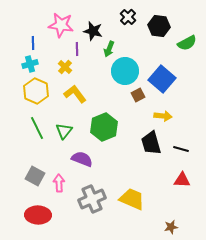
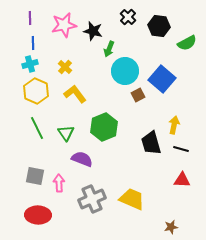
pink star: moved 3 px right; rotated 20 degrees counterclockwise
purple line: moved 47 px left, 31 px up
yellow arrow: moved 11 px right, 9 px down; rotated 84 degrees counterclockwise
green triangle: moved 2 px right, 2 px down; rotated 12 degrees counterclockwise
gray square: rotated 18 degrees counterclockwise
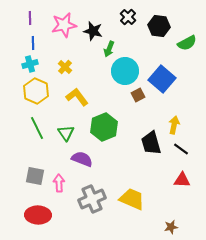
yellow L-shape: moved 2 px right, 3 px down
black line: rotated 21 degrees clockwise
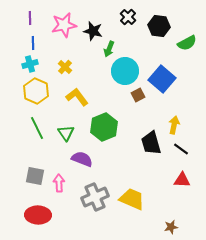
gray cross: moved 3 px right, 2 px up
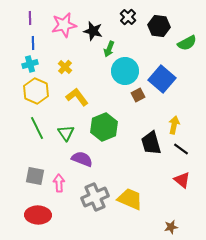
red triangle: rotated 36 degrees clockwise
yellow trapezoid: moved 2 px left
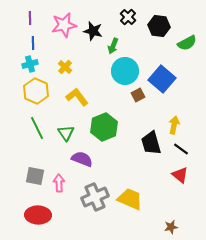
green arrow: moved 4 px right, 3 px up
red triangle: moved 2 px left, 5 px up
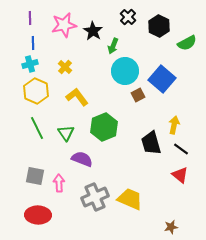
black hexagon: rotated 20 degrees clockwise
black star: rotated 18 degrees clockwise
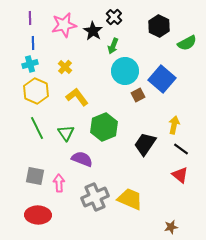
black cross: moved 14 px left
black trapezoid: moved 6 px left, 1 px down; rotated 50 degrees clockwise
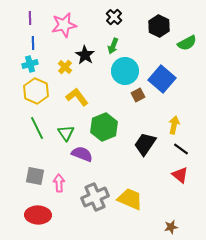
black star: moved 8 px left, 24 px down
purple semicircle: moved 5 px up
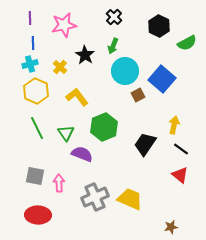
yellow cross: moved 5 px left
